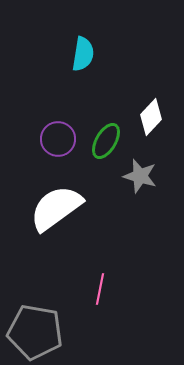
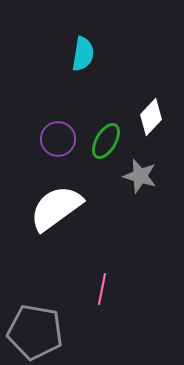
pink line: moved 2 px right
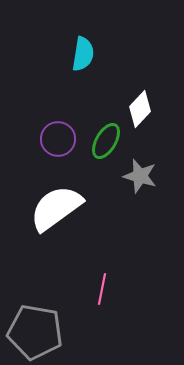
white diamond: moved 11 px left, 8 px up
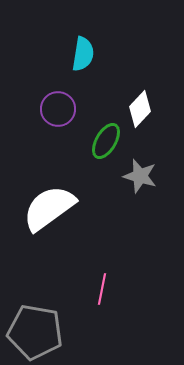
purple circle: moved 30 px up
white semicircle: moved 7 px left
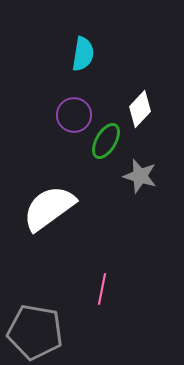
purple circle: moved 16 px right, 6 px down
